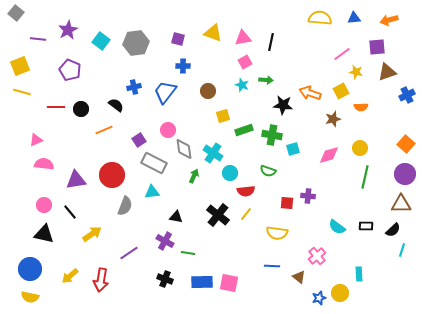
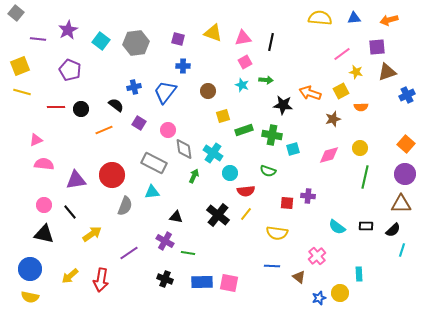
purple square at (139, 140): moved 17 px up; rotated 24 degrees counterclockwise
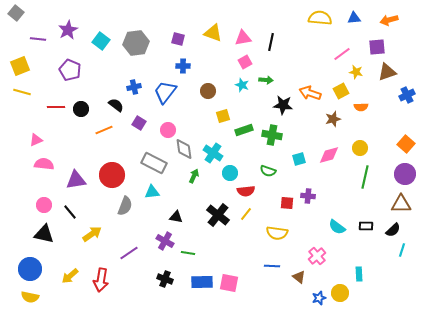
cyan square at (293, 149): moved 6 px right, 10 px down
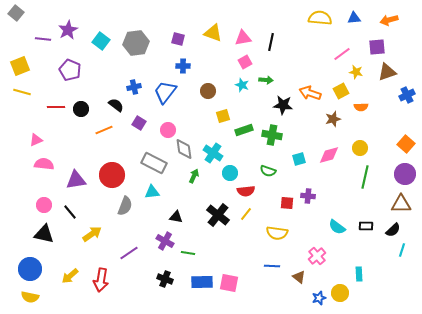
purple line at (38, 39): moved 5 px right
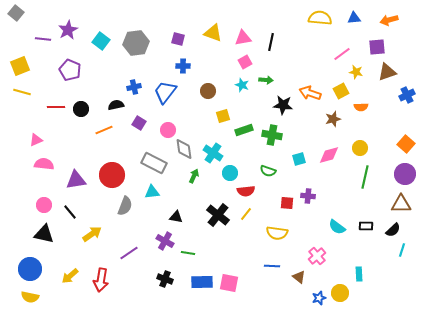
black semicircle at (116, 105): rotated 49 degrees counterclockwise
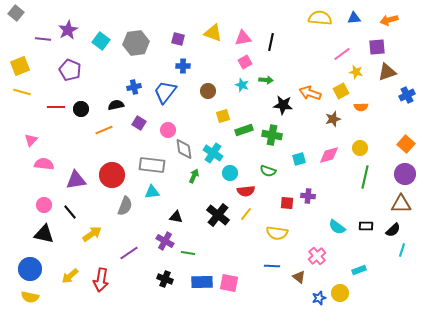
pink triangle at (36, 140): moved 5 px left; rotated 24 degrees counterclockwise
gray rectangle at (154, 163): moved 2 px left, 2 px down; rotated 20 degrees counterclockwise
cyan rectangle at (359, 274): moved 4 px up; rotated 72 degrees clockwise
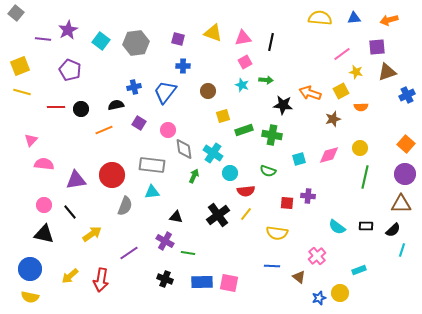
black cross at (218, 215): rotated 15 degrees clockwise
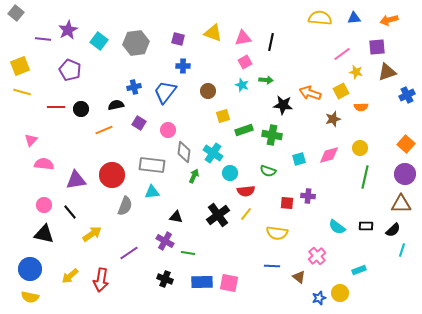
cyan square at (101, 41): moved 2 px left
gray diamond at (184, 149): moved 3 px down; rotated 15 degrees clockwise
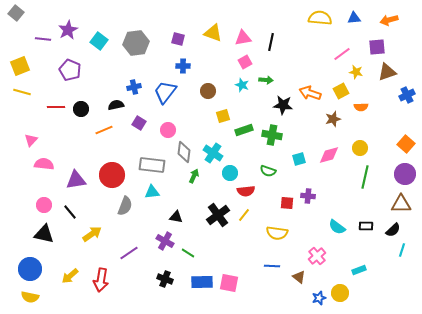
yellow line at (246, 214): moved 2 px left, 1 px down
green line at (188, 253): rotated 24 degrees clockwise
